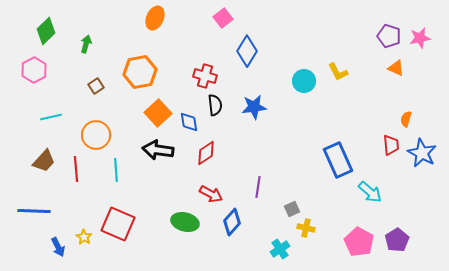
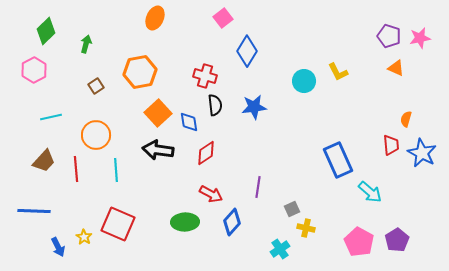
green ellipse at (185, 222): rotated 16 degrees counterclockwise
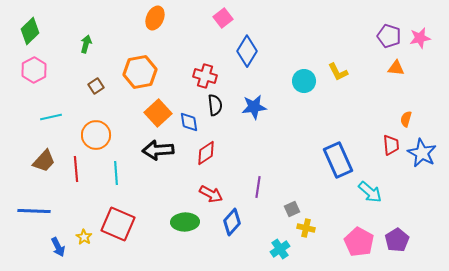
green diamond at (46, 31): moved 16 px left
orange triangle at (396, 68): rotated 18 degrees counterclockwise
black arrow at (158, 150): rotated 12 degrees counterclockwise
cyan line at (116, 170): moved 3 px down
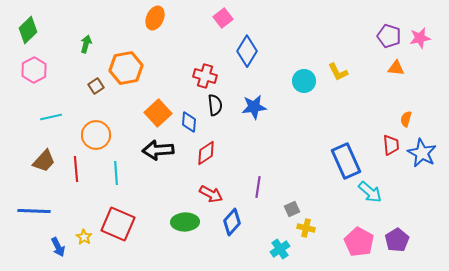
green diamond at (30, 31): moved 2 px left, 1 px up
orange hexagon at (140, 72): moved 14 px left, 4 px up
blue diamond at (189, 122): rotated 15 degrees clockwise
blue rectangle at (338, 160): moved 8 px right, 1 px down
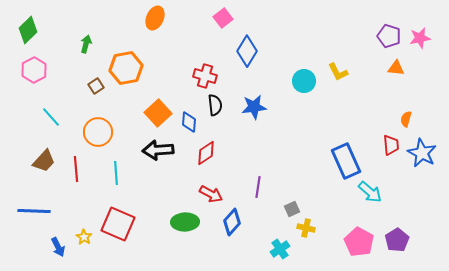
cyan line at (51, 117): rotated 60 degrees clockwise
orange circle at (96, 135): moved 2 px right, 3 px up
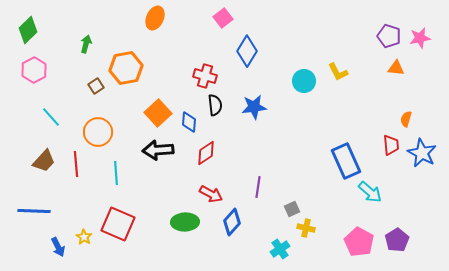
red line at (76, 169): moved 5 px up
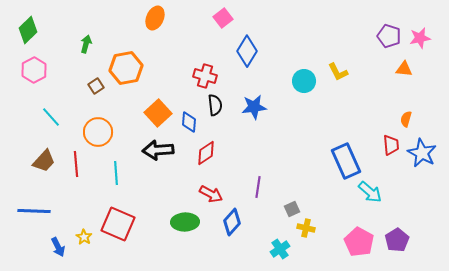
orange triangle at (396, 68): moved 8 px right, 1 px down
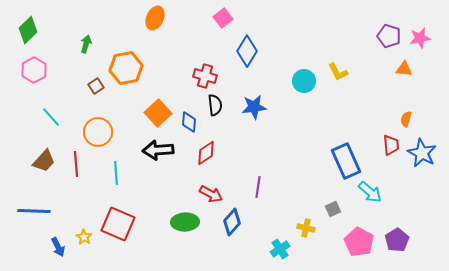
gray square at (292, 209): moved 41 px right
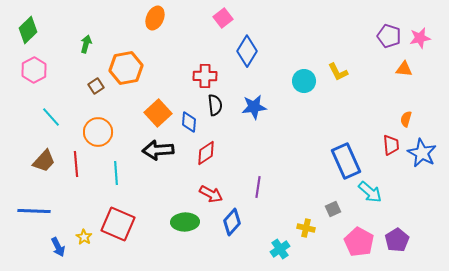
red cross at (205, 76): rotated 15 degrees counterclockwise
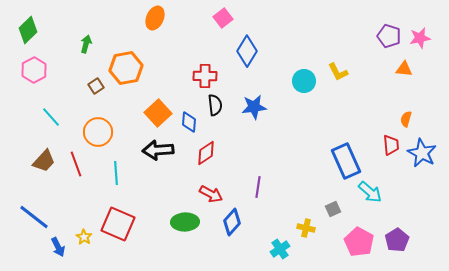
red line at (76, 164): rotated 15 degrees counterclockwise
blue line at (34, 211): moved 6 px down; rotated 36 degrees clockwise
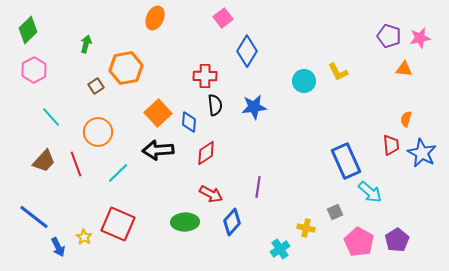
cyan line at (116, 173): moved 2 px right; rotated 50 degrees clockwise
gray square at (333, 209): moved 2 px right, 3 px down
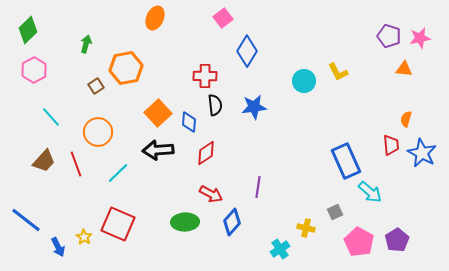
blue line at (34, 217): moved 8 px left, 3 px down
